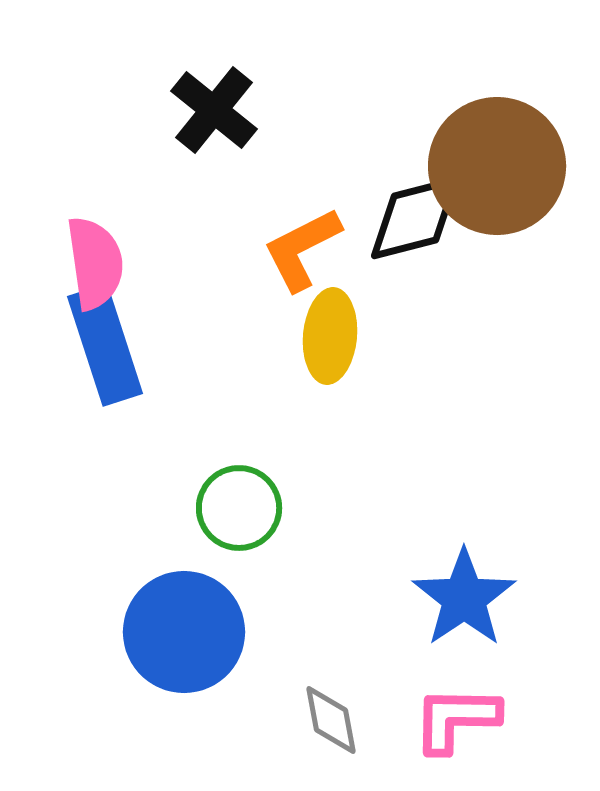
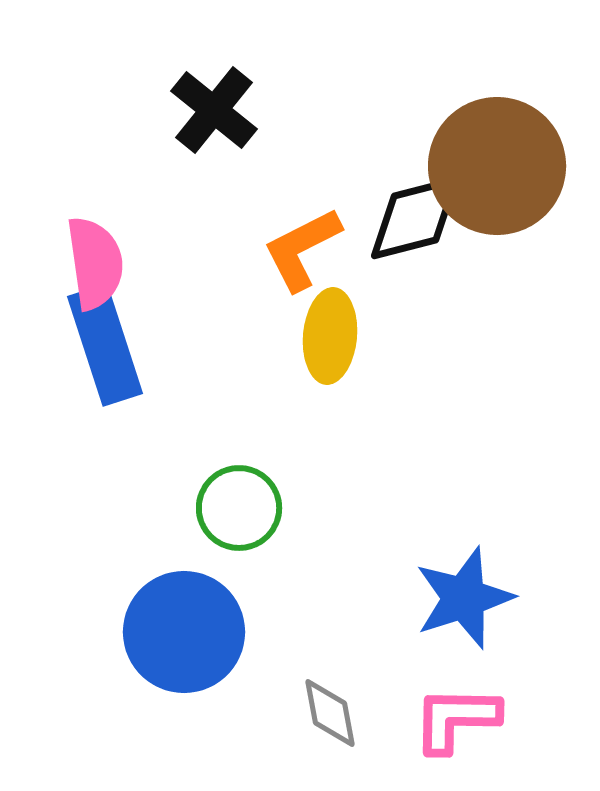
blue star: rotated 16 degrees clockwise
gray diamond: moved 1 px left, 7 px up
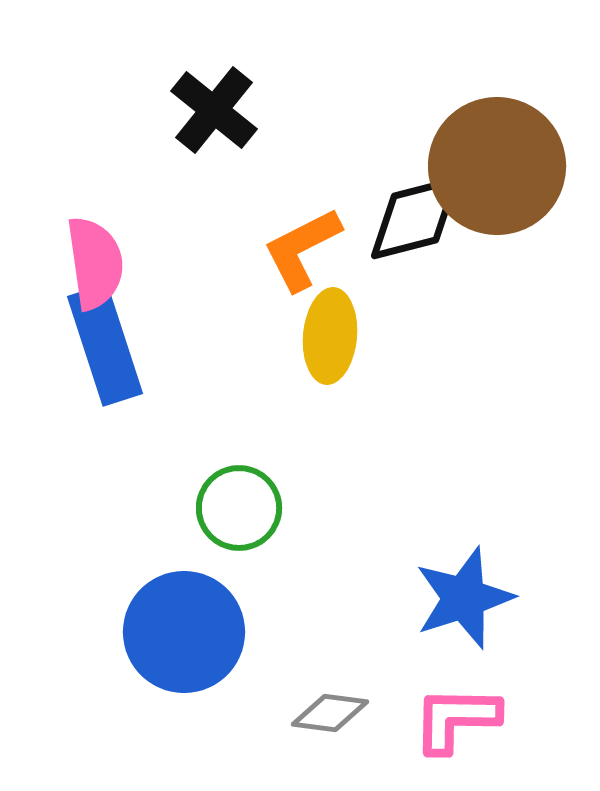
gray diamond: rotated 72 degrees counterclockwise
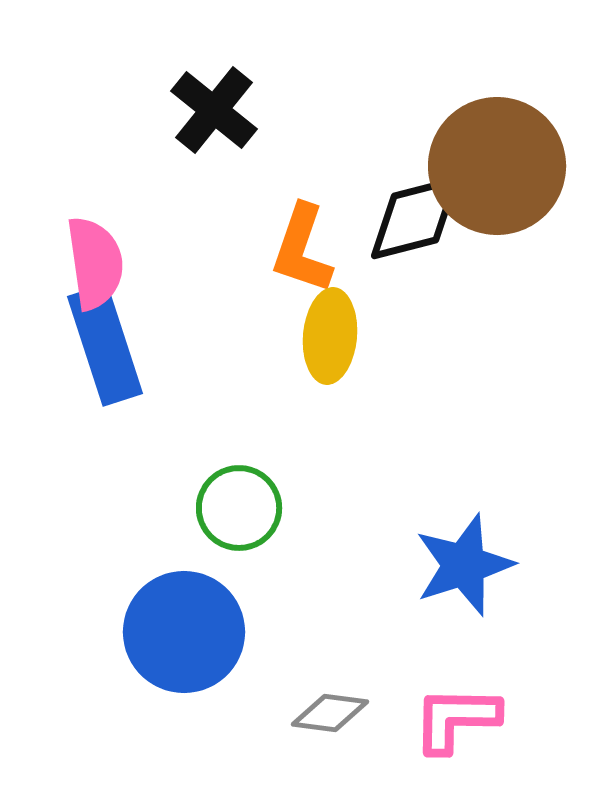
orange L-shape: rotated 44 degrees counterclockwise
blue star: moved 33 px up
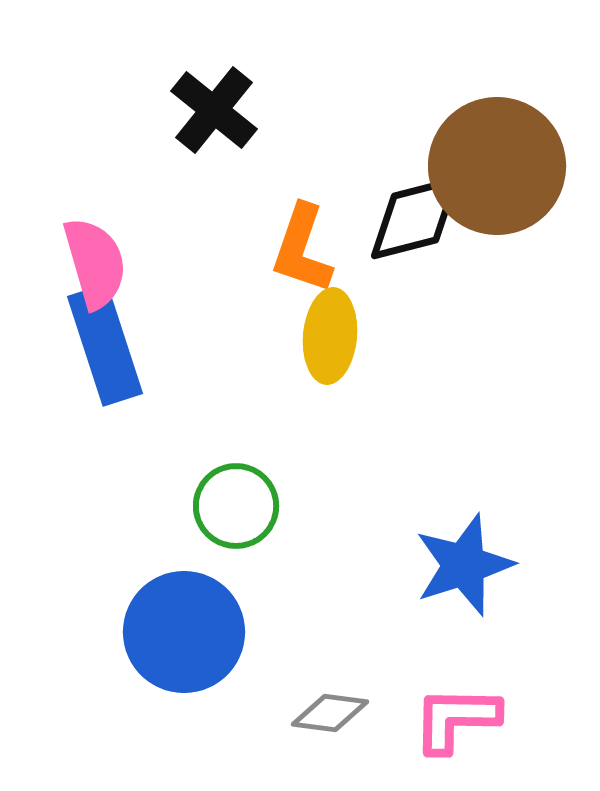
pink semicircle: rotated 8 degrees counterclockwise
green circle: moved 3 px left, 2 px up
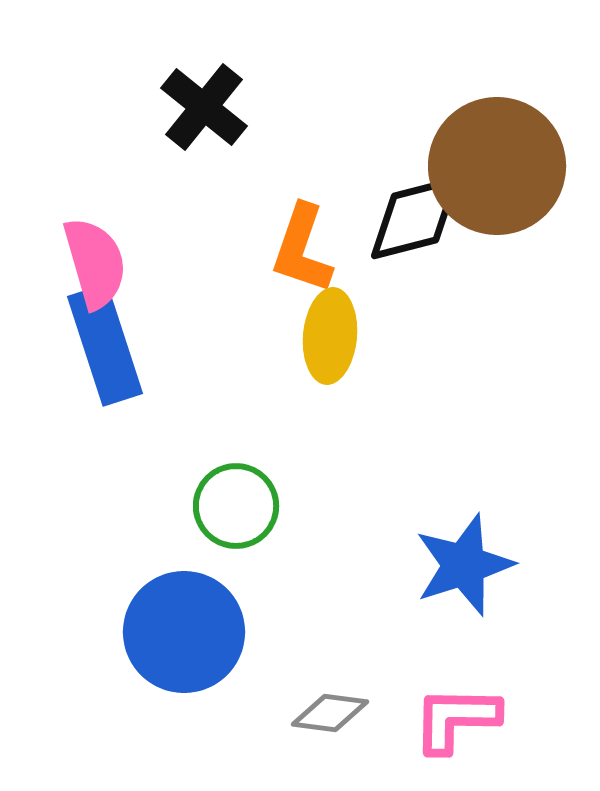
black cross: moved 10 px left, 3 px up
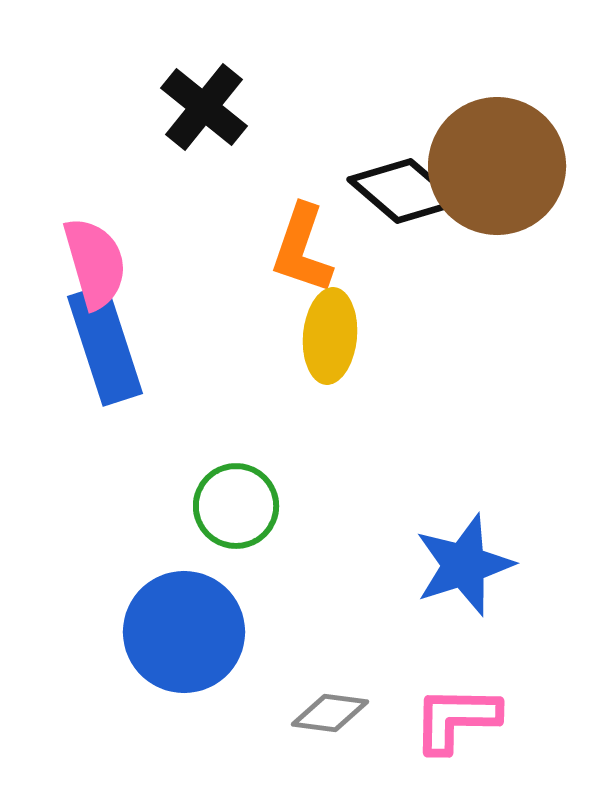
black diamond: moved 11 px left, 27 px up; rotated 55 degrees clockwise
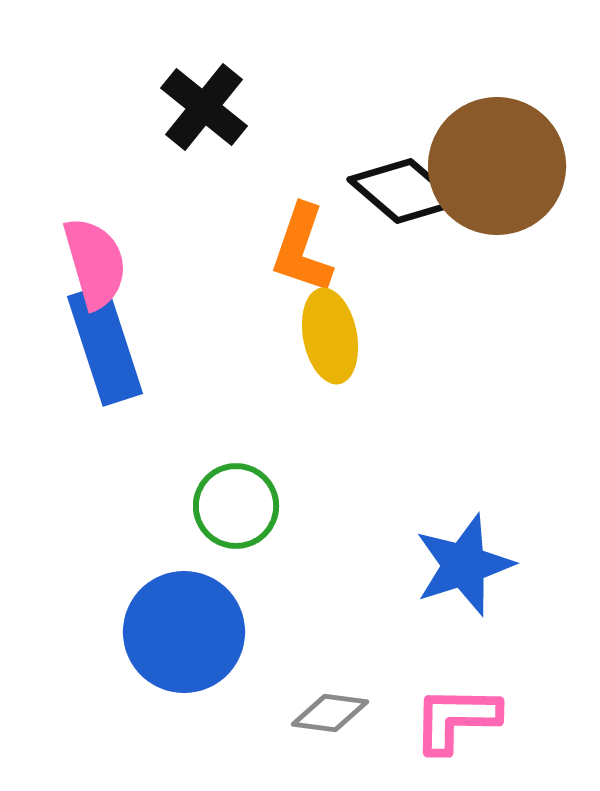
yellow ellipse: rotated 16 degrees counterclockwise
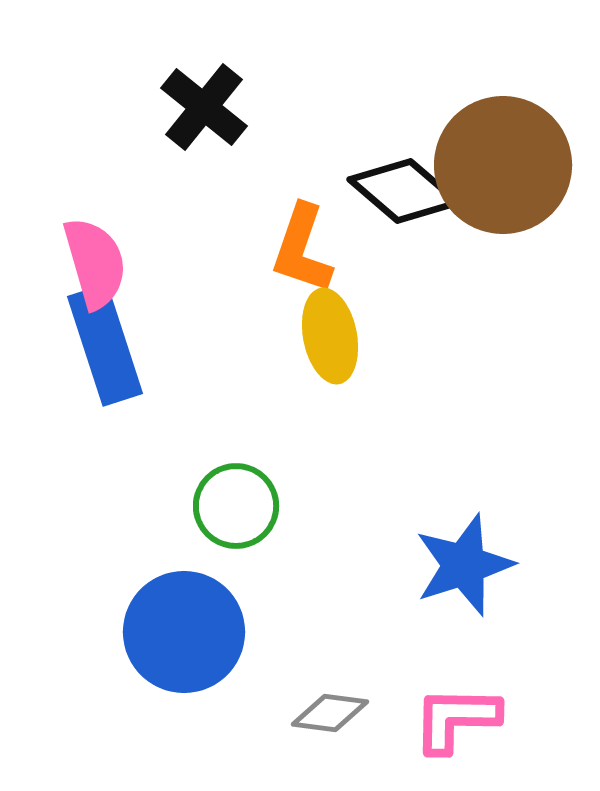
brown circle: moved 6 px right, 1 px up
